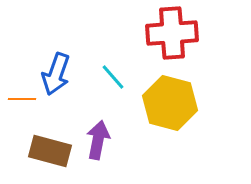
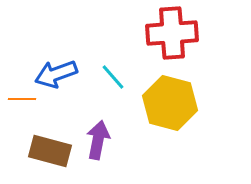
blue arrow: rotated 51 degrees clockwise
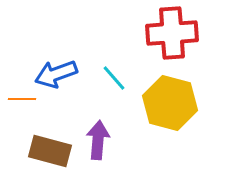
cyan line: moved 1 px right, 1 px down
purple arrow: rotated 6 degrees counterclockwise
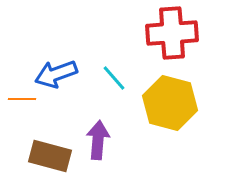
brown rectangle: moved 5 px down
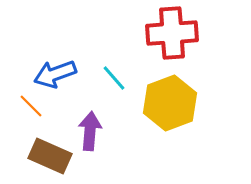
blue arrow: moved 1 px left
orange line: moved 9 px right, 7 px down; rotated 44 degrees clockwise
yellow hexagon: rotated 24 degrees clockwise
purple arrow: moved 8 px left, 9 px up
brown rectangle: rotated 9 degrees clockwise
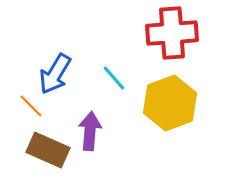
blue arrow: rotated 39 degrees counterclockwise
brown rectangle: moved 2 px left, 6 px up
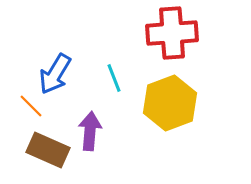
cyan line: rotated 20 degrees clockwise
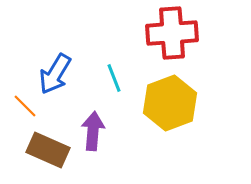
orange line: moved 6 px left
purple arrow: moved 3 px right
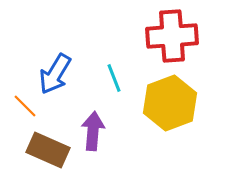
red cross: moved 3 px down
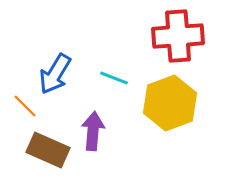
red cross: moved 6 px right
cyan line: rotated 48 degrees counterclockwise
